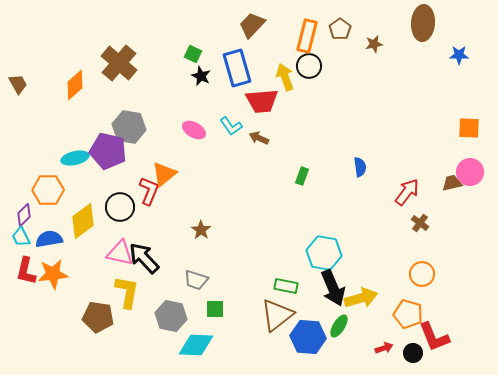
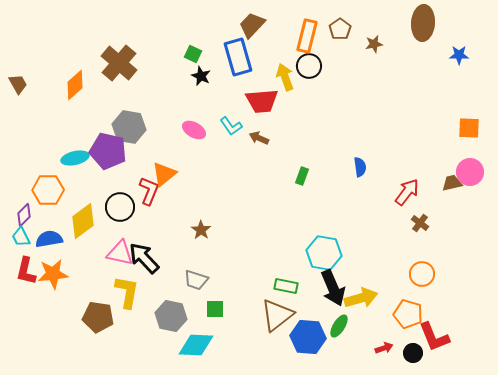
blue rectangle at (237, 68): moved 1 px right, 11 px up
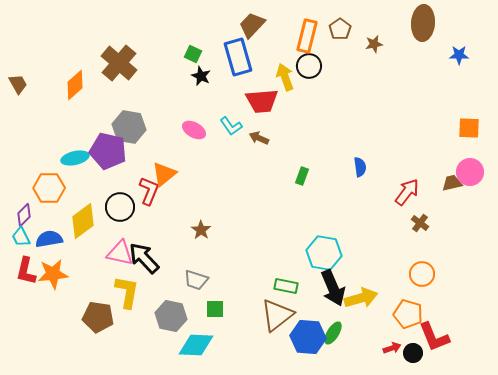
orange hexagon at (48, 190): moved 1 px right, 2 px up
green ellipse at (339, 326): moved 6 px left, 7 px down
red arrow at (384, 348): moved 8 px right
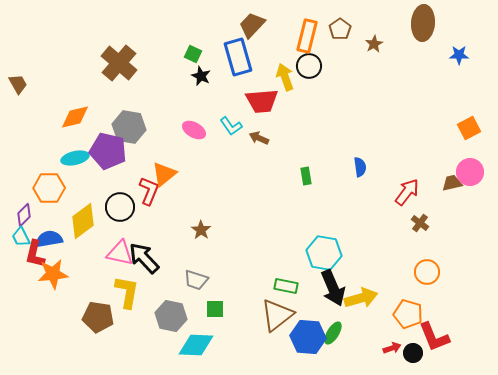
brown star at (374, 44): rotated 18 degrees counterclockwise
orange diamond at (75, 85): moved 32 px down; rotated 28 degrees clockwise
orange square at (469, 128): rotated 30 degrees counterclockwise
green rectangle at (302, 176): moved 4 px right; rotated 30 degrees counterclockwise
red L-shape at (26, 271): moved 9 px right, 17 px up
orange circle at (422, 274): moved 5 px right, 2 px up
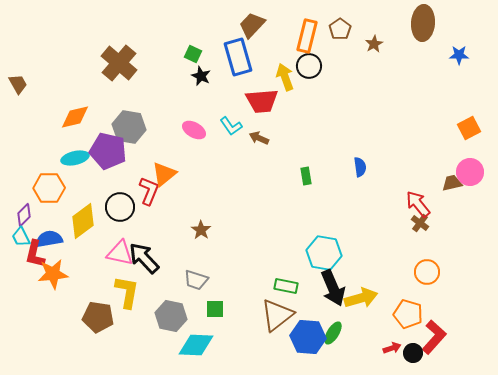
red arrow at (407, 192): moved 11 px right, 12 px down; rotated 76 degrees counterclockwise
red L-shape at (434, 337): rotated 116 degrees counterclockwise
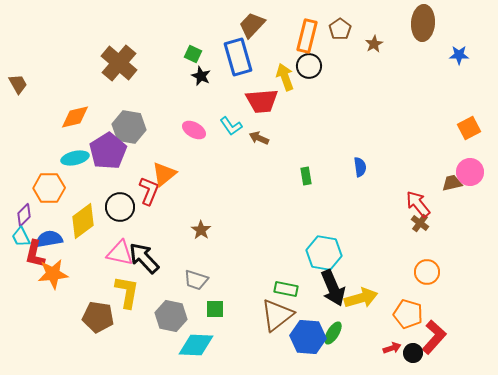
purple pentagon at (108, 151): rotated 27 degrees clockwise
green rectangle at (286, 286): moved 3 px down
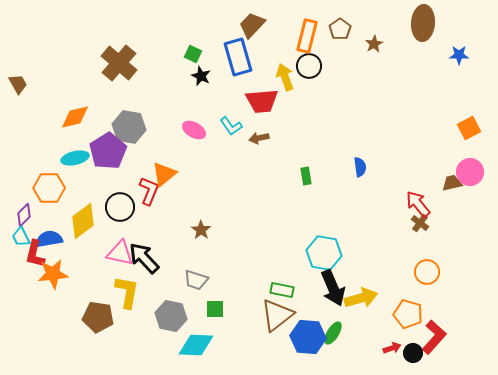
brown arrow at (259, 138): rotated 36 degrees counterclockwise
green rectangle at (286, 289): moved 4 px left, 1 px down
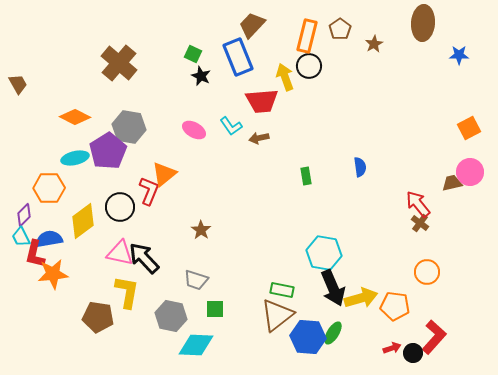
blue rectangle at (238, 57): rotated 6 degrees counterclockwise
orange diamond at (75, 117): rotated 40 degrees clockwise
orange pentagon at (408, 314): moved 13 px left, 8 px up; rotated 8 degrees counterclockwise
